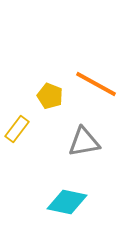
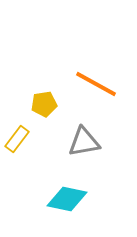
yellow pentagon: moved 6 px left, 8 px down; rotated 30 degrees counterclockwise
yellow rectangle: moved 10 px down
cyan diamond: moved 3 px up
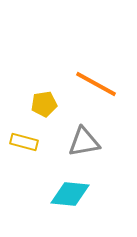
yellow rectangle: moved 7 px right, 3 px down; rotated 68 degrees clockwise
cyan diamond: moved 3 px right, 5 px up; rotated 6 degrees counterclockwise
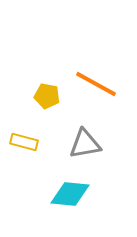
yellow pentagon: moved 3 px right, 8 px up; rotated 20 degrees clockwise
gray triangle: moved 1 px right, 2 px down
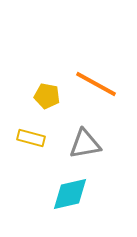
yellow rectangle: moved 7 px right, 4 px up
cyan diamond: rotated 18 degrees counterclockwise
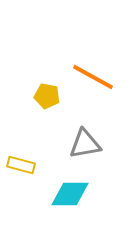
orange line: moved 3 px left, 7 px up
yellow rectangle: moved 10 px left, 27 px down
cyan diamond: rotated 12 degrees clockwise
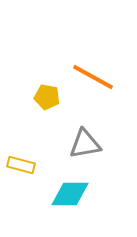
yellow pentagon: moved 1 px down
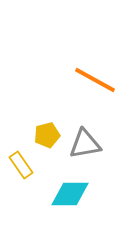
orange line: moved 2 px right, 3 px down
yellow pentagon: moved 38 px down; rotated 25 degrees counterclockwise
yellow rectangle: rotated 40 degrees clockwise
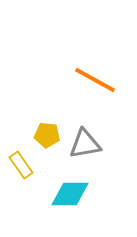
yellow pentagon: rotated 20 degrees clockwise
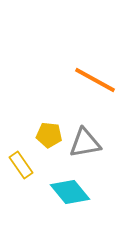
yellow pentagon: moved 2 px right
gray triangle: moved 1 px up
cyan diamond: moved 2 px up; rotated 51 degrees clockwise
